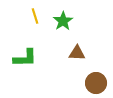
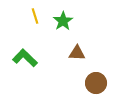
green L-shape: rotated 135 degrees counterclockwise
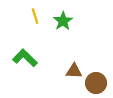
brown triangle: moved 3 px left, 18 px down
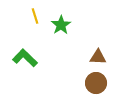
green star: moved 2 px left, 4 px down
brown triangle: moved 24 px right, 14 px up
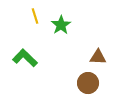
brown circle: moved 8 px left
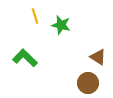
green star: rotated 24 degrees counterclockwise
brown triangle: rotated 30 degrees clockwise
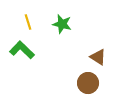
yellow line: moved 7 px left, 6 px down
green star: moved 1 px right, 1 px up
green L-shape: moved 3 px left, 8 px up
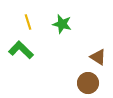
green L-shape: moved 1 px left
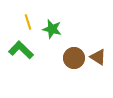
green star: moved 10 px left, 5 px down
brown circle: moved 14 px left, 25 px up
